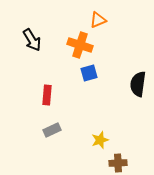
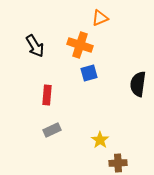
orange triangle: moved 2 px right, 2 px up
black arrow: moved 3 px right, 6 px down
yellow star: rotated 18 degrees counterclockwise
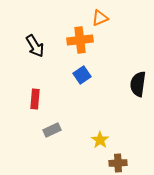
orange cross: moved 5 px up; rotated 25 degrees counterclockwise
blue square: moved 7 px left, 2 px down; rotated 18 degrees counterclockwise
red rectangle: moved 12 px left, 4 px down
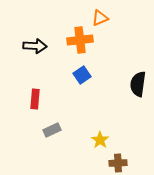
black arrow: rotated 55 degrees counterclockwise
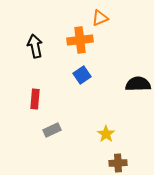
black arrow: rotated 105 degrees counterclockwise
black semicircle: rotated 80 degrees clockwise
yellow star: moved 6 px right, 6 px up
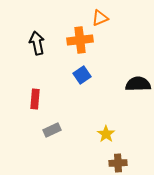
black arrow: moved 2 px right, 3 px up
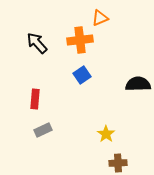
black arrow: rotated 30 degrees counterclockwise
gray rectangle: moved 9 px left
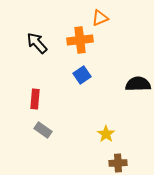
gray rectangle: rotated 60 degrees clockwise
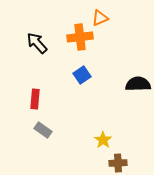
orange cross: moved 3 px up
yellow star: moved 3 px left, 6 px down
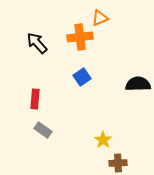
blue square: moved 2 px down
